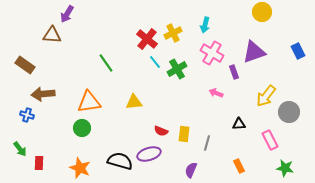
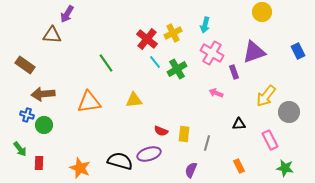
yellow triangle: moved 2 px up
green circle: moved 38 px left, 3 px up
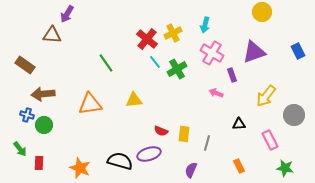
purple rectangle: moved 2 px left, 3 px down
orange triangle: moved 1 px right, 2 px down
gray circle: moved 5 px right, 3 px down
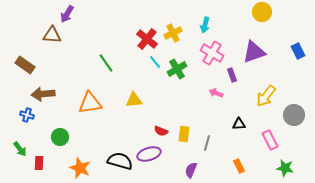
orange triangle: moved 1 px up
green circle: moved 16 px right, 12 px down
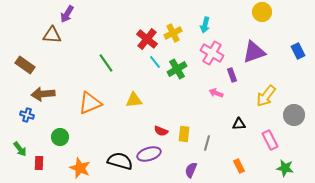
orange triangle: rotated 15 degrees counterclockwise
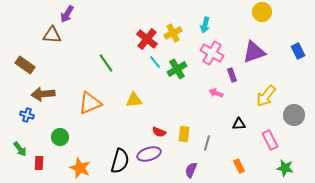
red semicircle: moved 2 px left, 1 px down
black semicircle: rotated 90 degrees clockwise
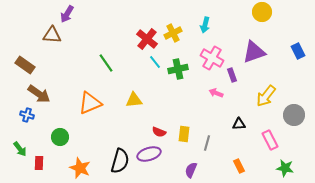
pink cross: moved 5 px down
green cross: moved 1 px right; rotated 18 degrees clockwise
brown arrow: moved 4 px left; rotated 140 degrees counterclockwise
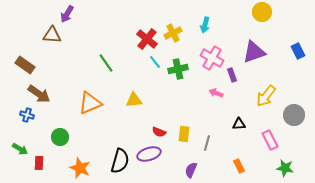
green arrow: rotated 21 degrees counterclockwise
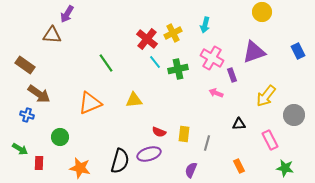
orange star: rotated 10 degrees counterclockwise
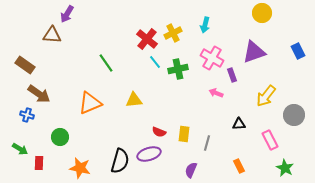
yellow circle: moved 1 px down
green star: rotated 18 degrees clockwise
